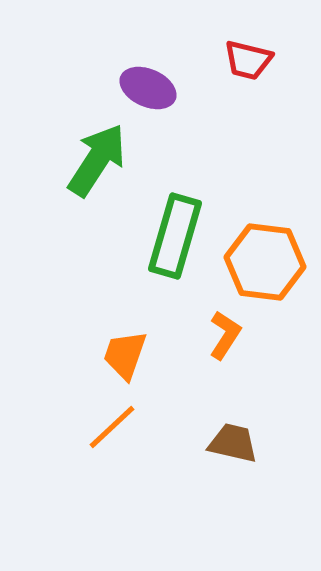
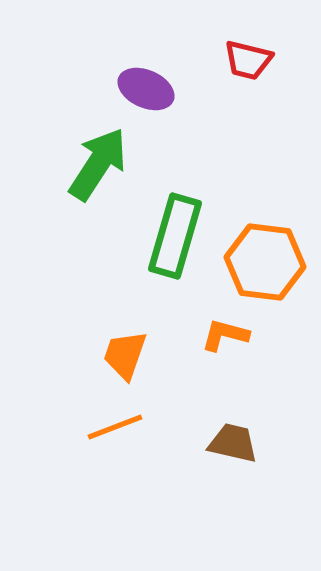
purple ellipse: moved 2 px left, 1 px down
green arrow: moved 1 px right, 4 px down
orange L-shape: rotated 108 degrees counterclockwise
orange line: moved 3 px right; rotated 22 degrees clockwise
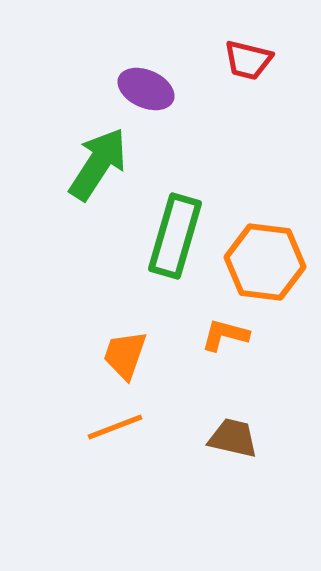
brown trapezoid: moved 5 px up
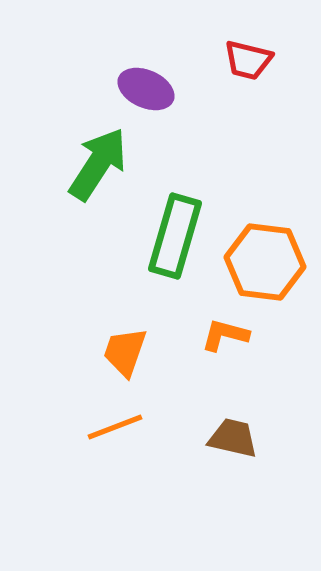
orange trapezoid: moved 3 px up
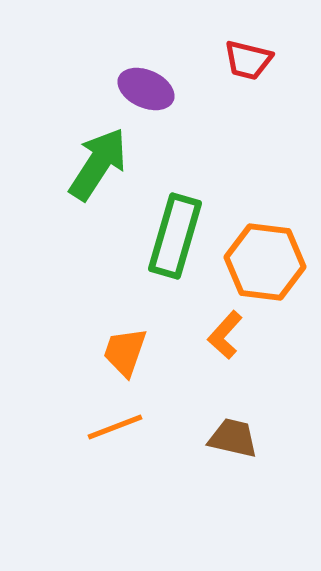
orange L-shape: rotated 63 degrees counterclockwise
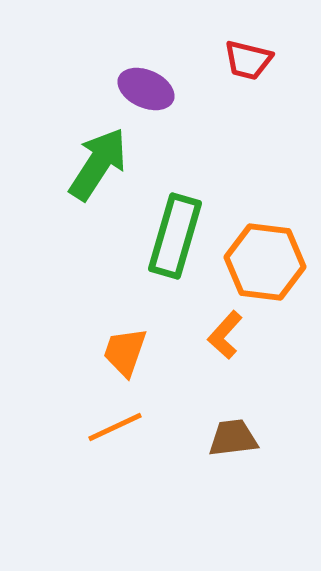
orange line: rotated 4 degrees counterclockwise
brown trapezoid: rotated 20 degrees counterclockwise
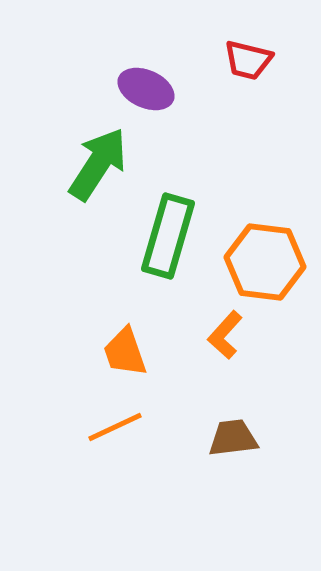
green rectangle: moved 7 px left
orange trapezoid: rotated 38 degrees counterclockwise
